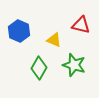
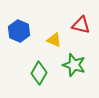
green diamond: moved 5 px down
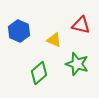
green star: moved 3 px right, 1 px up
green diamond: rotated 20 degrees clockwise
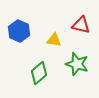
yellow triangle: rotated 14 degrees counterclockwise
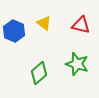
blue hexagon: moved 5 px left
yellow triangle: moved 10 px left, 17 px up; rotated 28 degrees clockwise
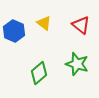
red triangle: rotated 24 degrees clockwise
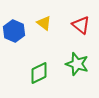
green diamond: rotated 15 degrees clockwise
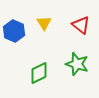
yellow triangle: rotated 21 degrees clockwise
